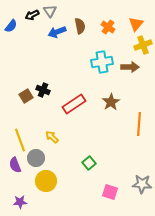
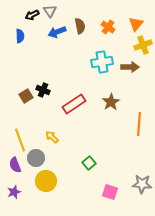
blue semicircle: moved 9 px right, 10 px down; rotated 40 degrees counterclockwise
purple star: moved 6 px left, 10 px up; rotated 16 degrees counterclockwise
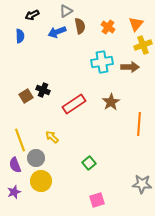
gray triangle: moved 16 px right; rotated 32 degrees clockwise
yellow circle: moved 5 px left
pink square: moved 13 px left, 8 px down; rotated 35 degrees counterclockwise
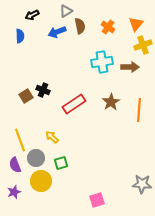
orange line: moved 14 px up
green square: moved 28 px left; rotated 24 degrees clockwise
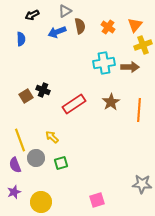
gray triangle: moved 1 px left
orange triangle: moved 1 px left, 1 px down
blue semicircle: moved 1 px right, 3 px down
cyan cross: moved 2 px right, 1 px down
yellow circle: moved 21 px down
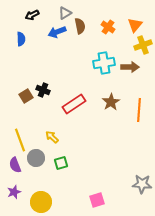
gray triangle: moved 2 px down
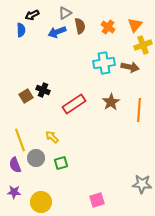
blue semicircle: moved 9 px up
brown arrow: rotated 12 degrees clockwise
purple star: rotated 24 degrees clockwise
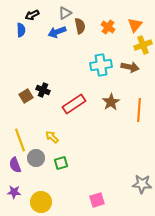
cyan cross: moved 3 px left, 2 px down
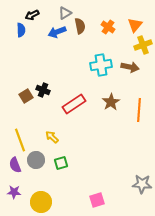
gray circle: moved 2 px down
